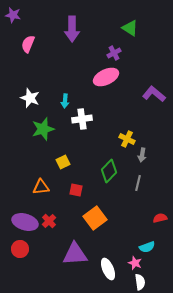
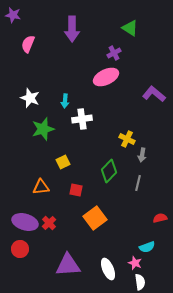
red cross: moved 2 px down
purple triangle: moved 7 px left, 11 px down
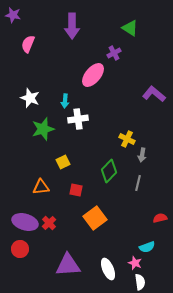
purple arrow: moved 3 px up
pink ellipse: moved 13 px left, 2 px up; rotated 25 degrees counterclockwise
white cross: moved 4 px left
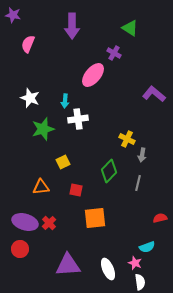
purple cross: rotated 32 degrees counterclockwise
orange square: rotated 30 degrees clockwise
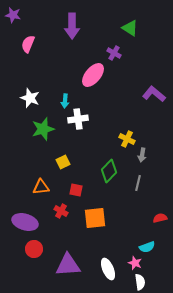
red cross: moved 12 px right, 12 px up; rotated 16 degrees counterclockwise
red circle: moved 14 px right
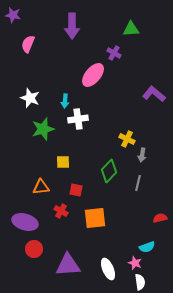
green triangle: moved 1 px right, 1 px down; rotated 36 degrees counterclockwise
yellow square: rotated 24 degrees clockwise
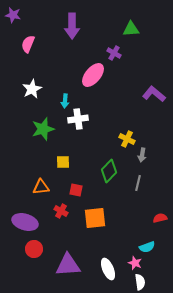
white star: moved 2 px right, 9 px up; rotated 24 degrees clockwise
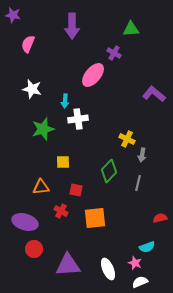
white star: rotated 30 degrees counterclockwise
white semicircle: rotated 105 degrees counterclockwise
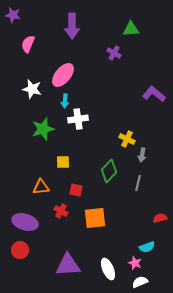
pink ellipse: moved 30 px left
red circle: moved 14 px left, 1 px down
